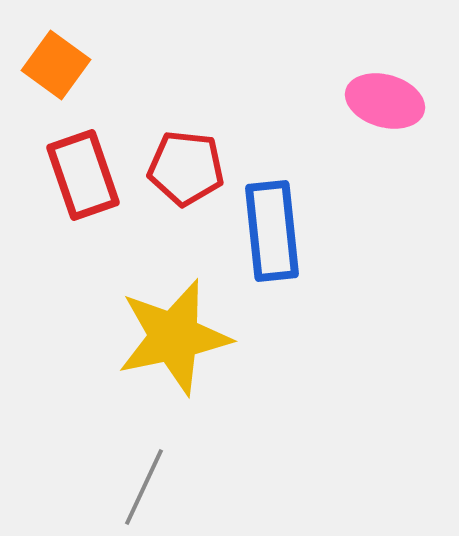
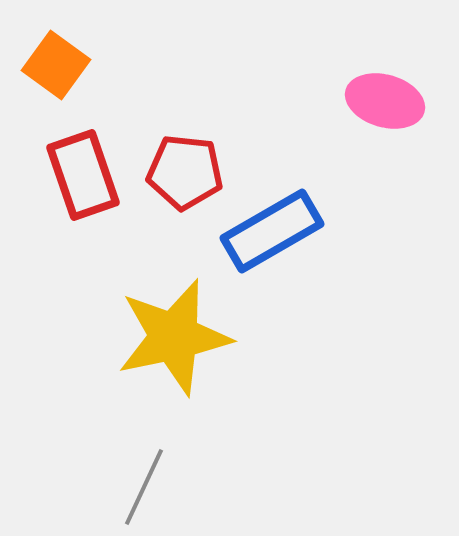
red pentagon: moved 1 px left, 4 px down
blue rectangle: rotated 66 degrees clockwise
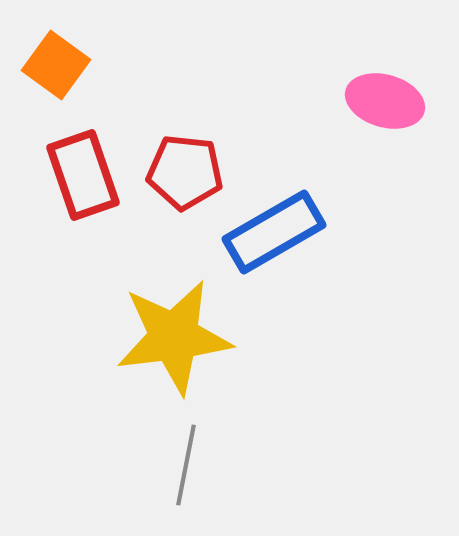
blue rectangle: moved 2 px right, 1 px down
yellow star: rotated 5 degrees clockwise
gray line: moved 42 px right, 22 px up; rotated 14 degrees counterclockwise
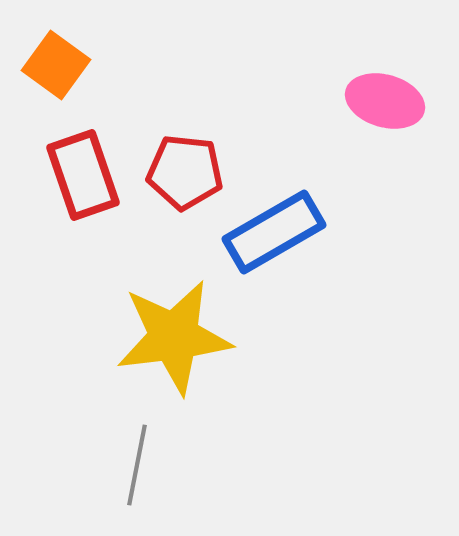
gray line: moved 49 px left
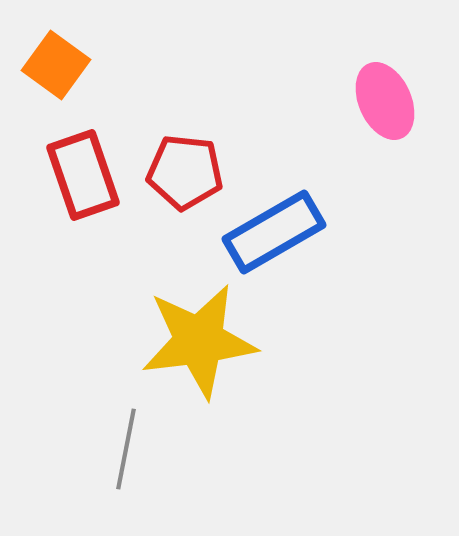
pink ellipse: rotated 50 degrees clockwise
yellow star: moved 25 px right, 4 px down
gray line: moved 11 px left, 16 px up
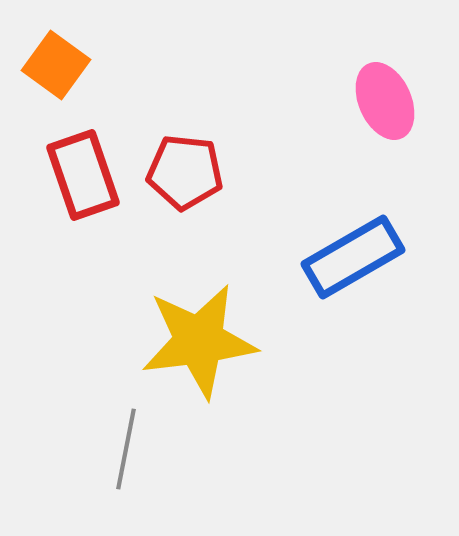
blue rectangle: moved 79 px right, 25 px down
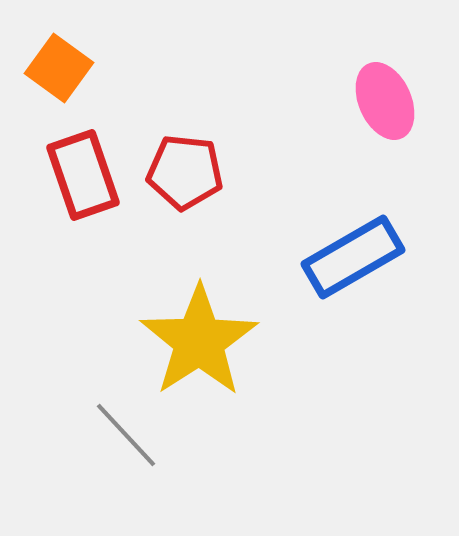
orange square: moved 3 px right, 3 px down
yellow star: rotated 26 degrees counterclockwise
gray line: moved 14 px up; rotated 54 degrees counterclockwise
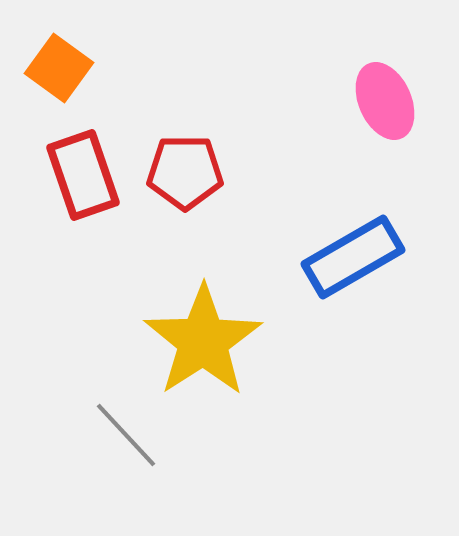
red pentagon: rotated 6 degrees counterclockwise
yellow star: moved 4 px right
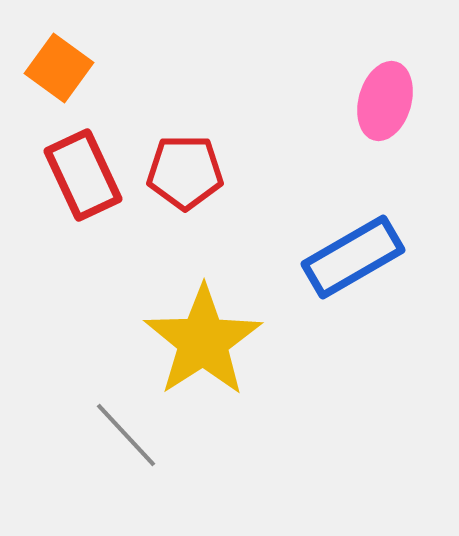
pink ellipse: rotated 40 degrees clockwise
red rectangle: rotated 6 degrees counterclockwise
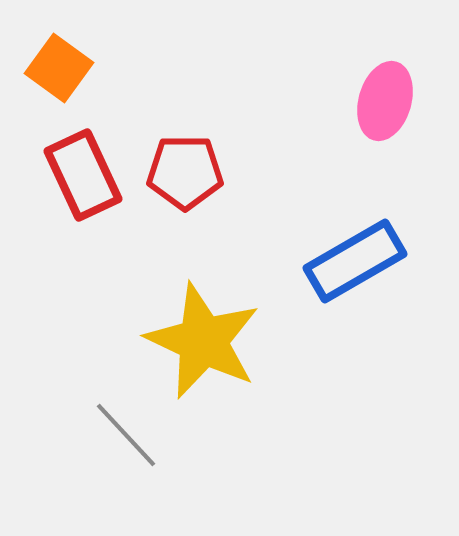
blue rectangle: moved 2 px right, 4 px down
yellow star: rotated 14 degrees counterclockwise
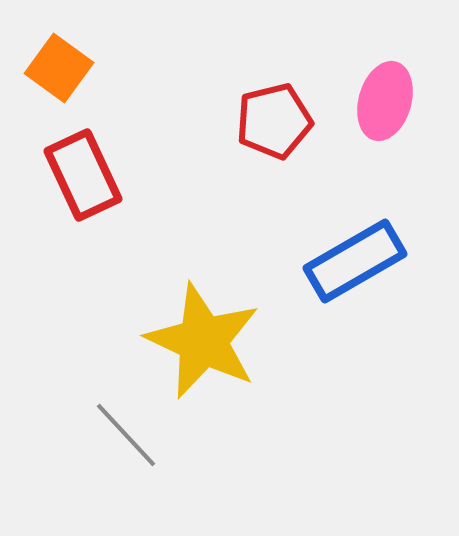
red pentagon: moved 89 px right, 51 px up; rotated 14 degrees counterclockwise
